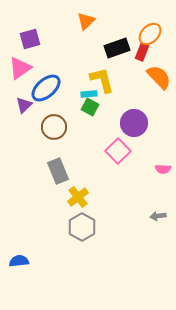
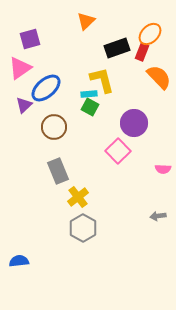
gray hexagon: moved 1 px right, 1 px down
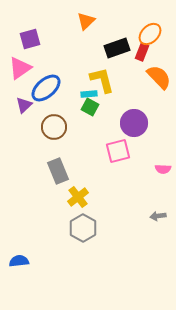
pink square: rotated 30 degrees clockwise
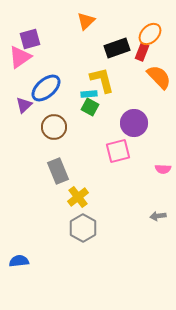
pink triangle: moved 11 px up
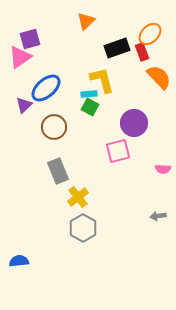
red rectangle: rotated 42 degrees counterclockwise
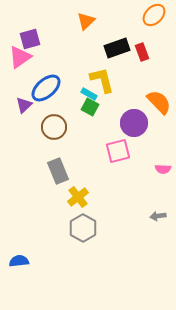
orange ellipse: moved 4 px right, 19 px up
orange semicircle: moved 25 px down
cyan rectangle: rotated 35 degrees clockwise
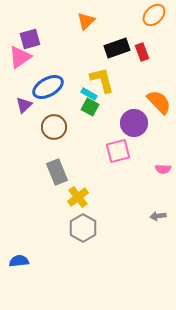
blue ellipse: moved 2 px right, 1 px up; rotated 12 degrees clockwise
gray rectangle: moved 1 px left, 1 px down
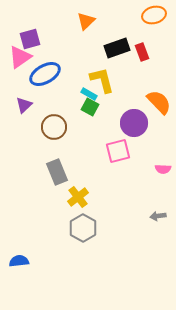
orange ellipse: rotated 30 degrees clockwise
blue ellipse: moved 3 px left, 13 px up
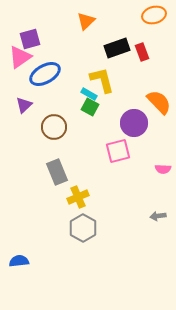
yellow cross: rotated 15 degrees clockwise
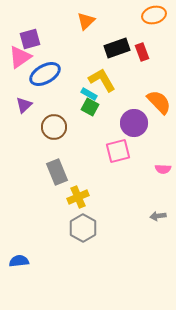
yellow L-shape: rotated 16 degrees counterclockwise
